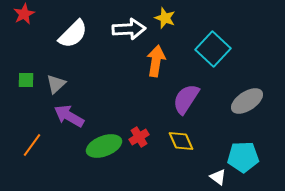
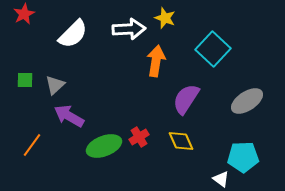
green square: moved 1 px left
gray triangle: moved 1 px left, 1 px down
white triangle: moved 3 px right, 2 px down
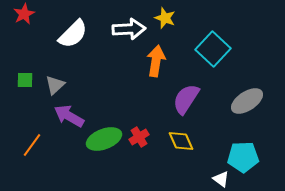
green ellipse: moved 7 px up
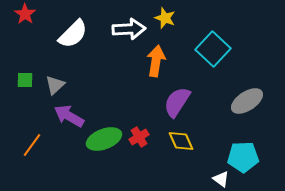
red star: moved 1 px right; rotated 10 degrees counterclockwise
purple semicircle: moved 9 px left, 3 px down
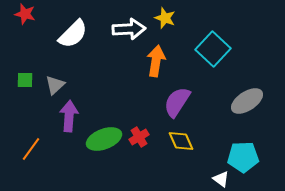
red star: rotated 20 degrees counterclockwise
purple arrow: rotated 64 degrees clockwise
orange line: moved 1 px left, 4 px down
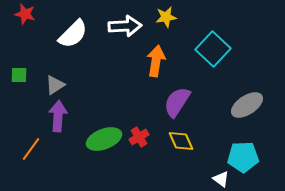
yellow star: moved 1 px right, 1 px up; rotated 30 degrees counterclockwise
white arrow: moved 4 px left, 3 px up
green square: moved 6 px left, 5 px up
gray triangle: rotated 10 degrees clockwise
gray ellipse: moved 4 px down
purple arrow: moved 11 px left
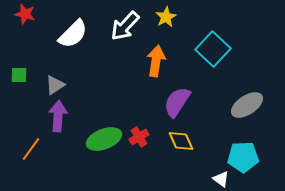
yellow star: rotated 20 degrees counterclockwise
white arrow: rotated 136 degrees clockwise
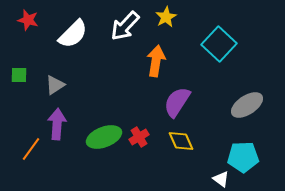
red star: moved 3 px right, 6 px down
cyan square: moved 6 px right, 5 px up
purple arrow: moved 1 px left, 8 px down
green ellipse: moved 2 px up
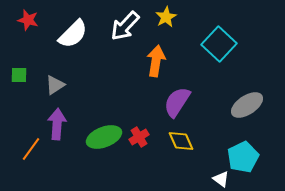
cyan pentagon: rotated 24 degrees counterclockwise
